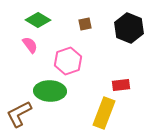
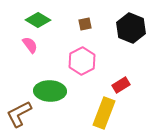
black hexagon: moved 2 px right
pink hexagon: moved 14 px right; rotated 8 degrees counterclockwise
red rectangle: rotated 24 degrees counterclockwise
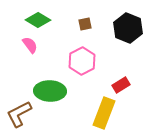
black hexagon: moved 3 px left
